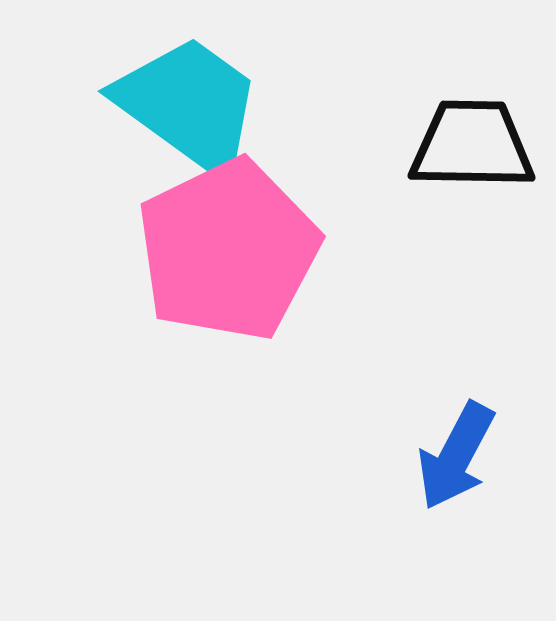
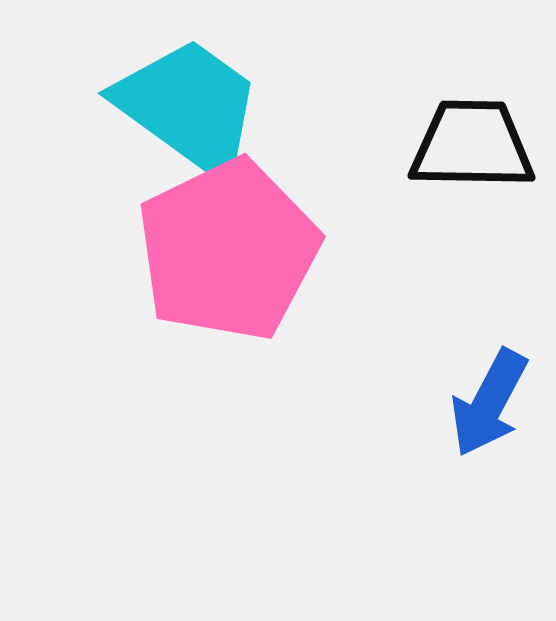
cyan trapezoid: moved 2 px down
blue arrow: moved 33 px right, 53 px up
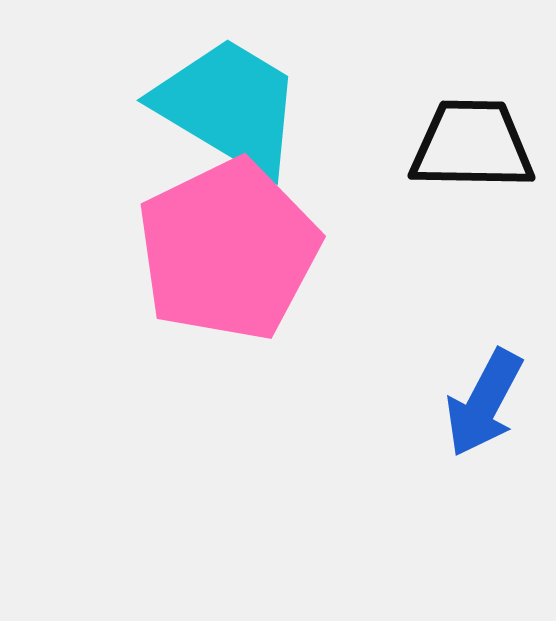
cyan trapezoid: moved 40 px right, 1 px up; rotated 5 degrees counterclockwise
blue arrow: moved 5 px left
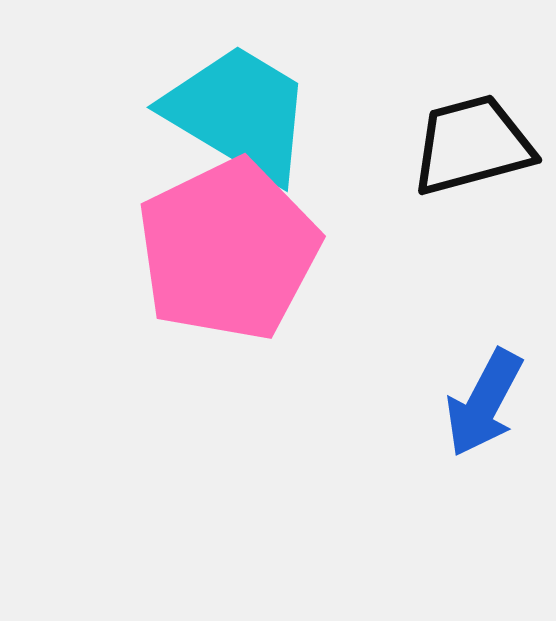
cyan trapezoid: moved 10 px right, 7 px down
black trapezoid: rotated 16 degrees counterclockwise
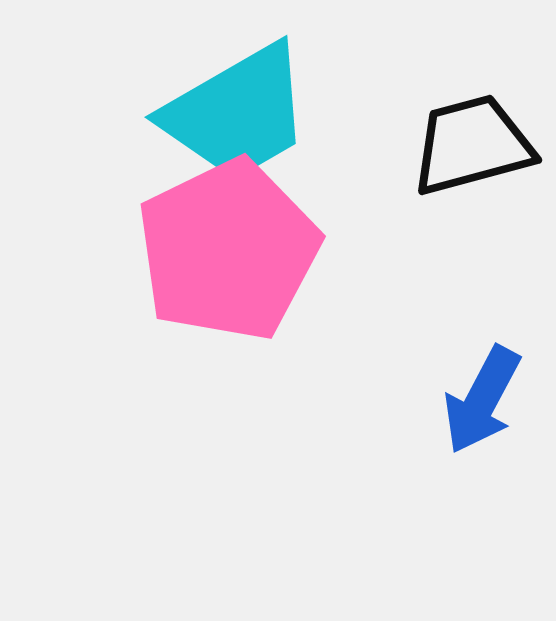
cyan trapezoid: moved 2 px left; rotated 119 degrees clockwise
blue arrow: moved 2 px left, 3 px up
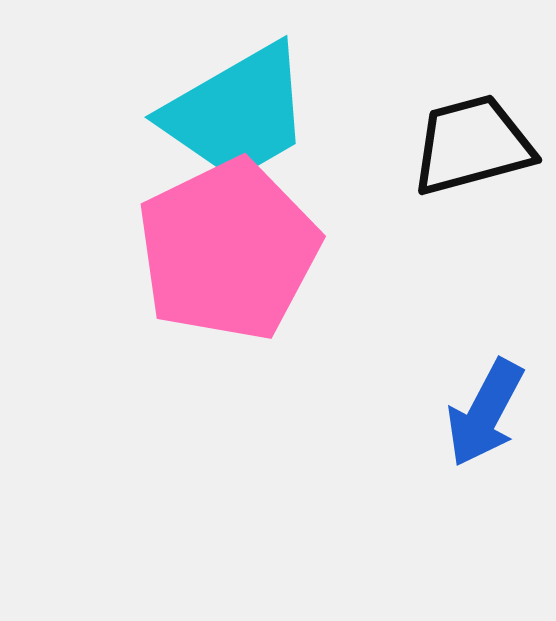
blue arrow: moved 3 px right, 13 px down
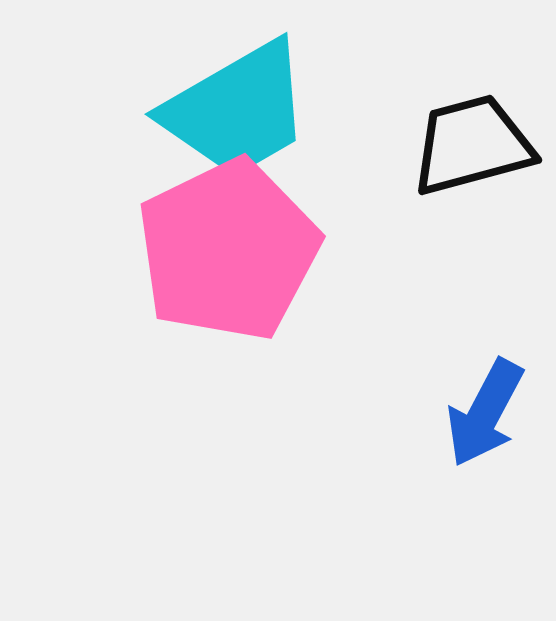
cyan trapezoid: moved 3 px up
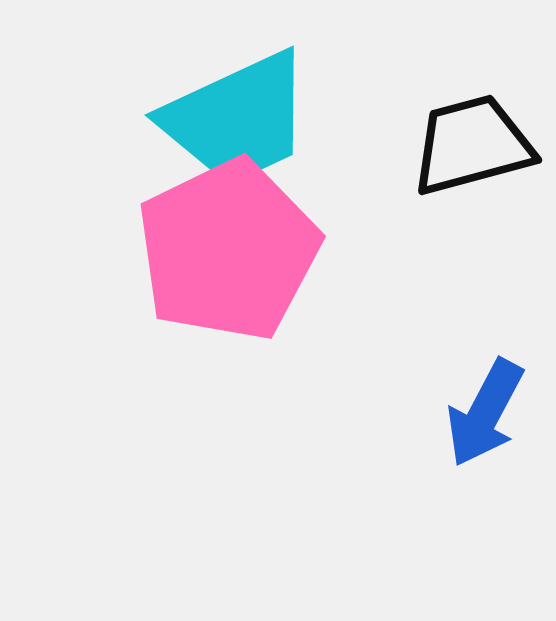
cyan trapezoid: moved 9 px down; rotated 5 degrees clockwise
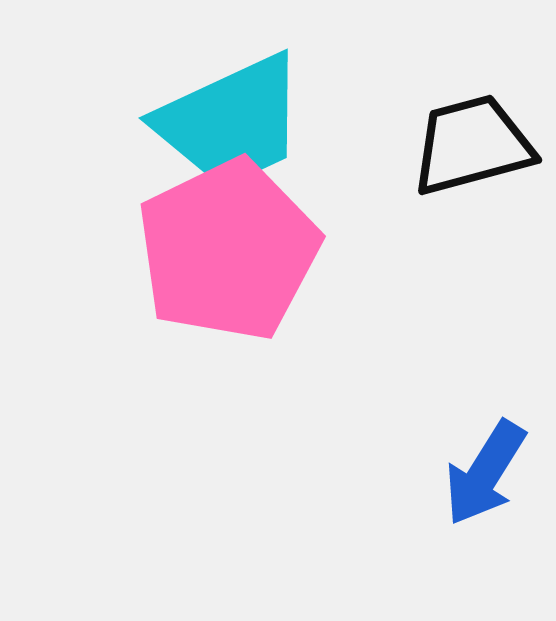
cyan trapezoid: moved 6 px left, 3 px down
blue arrow: moved 60 px down; rotated 4 degrees clockwise
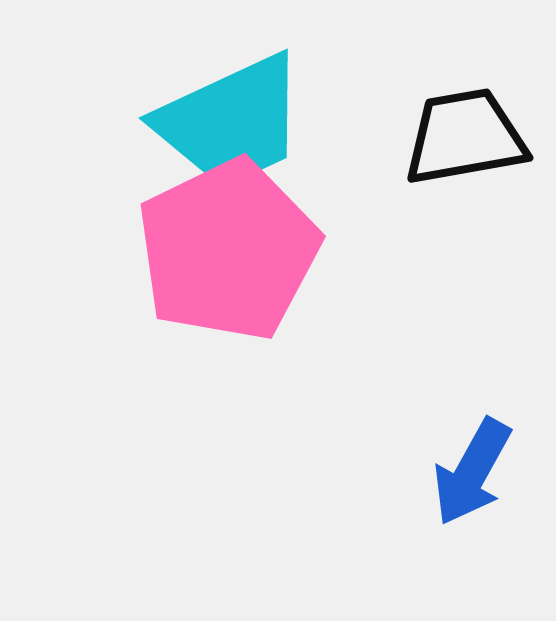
black trapezoid: moved 7 px left, 8 px up; rotated 5 degrees clockwise
blue arrow: moved 13 px left, 1 px up; rotated 3 degrees counterclockwise
